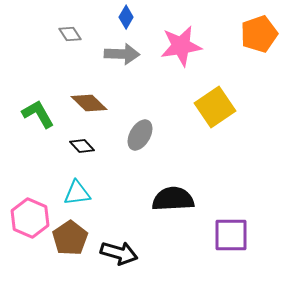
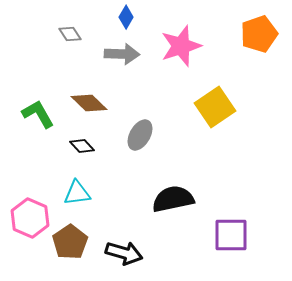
pink star: rotated 9 degrees counterclockwise
black semicircle: rotated 9 degrees counterclockwise
brown pentagon: moved 4 px down
black arrow: moved 5 px right
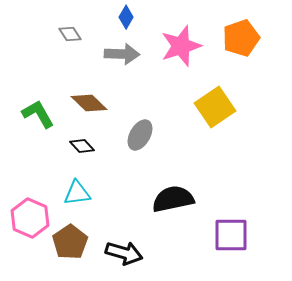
orange pentagon: moved 18 px left, 4 px down
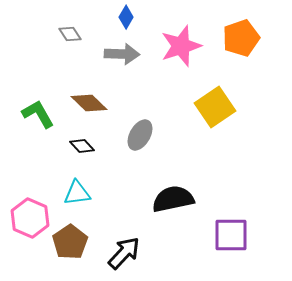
black arrow: rotated 63 degrees counterclockwise
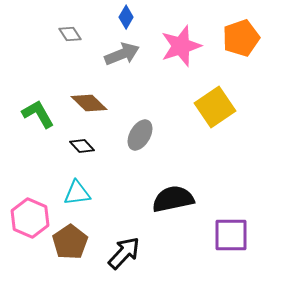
gray arrow: rotated 24 degrees counterclockwise
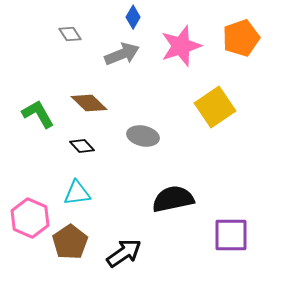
blue diamond: moved 7 px right
gray ellipse: moved 3 px right, 1 px down; rotated 72 degrees clockwise
black arrow: rotated 12 degrees clockwise
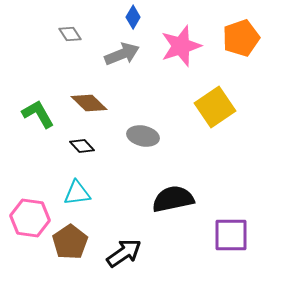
pink hexagon: rotated 15 degrees counterclockwise
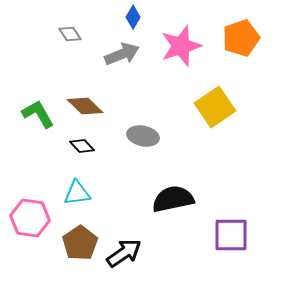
brown diamond: moved 4 px left, 3 px down
brown pentagon: moved 10 px right, 1 px down
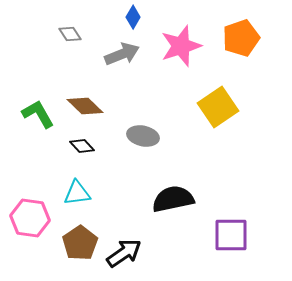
yellow square: moved 3 px right
